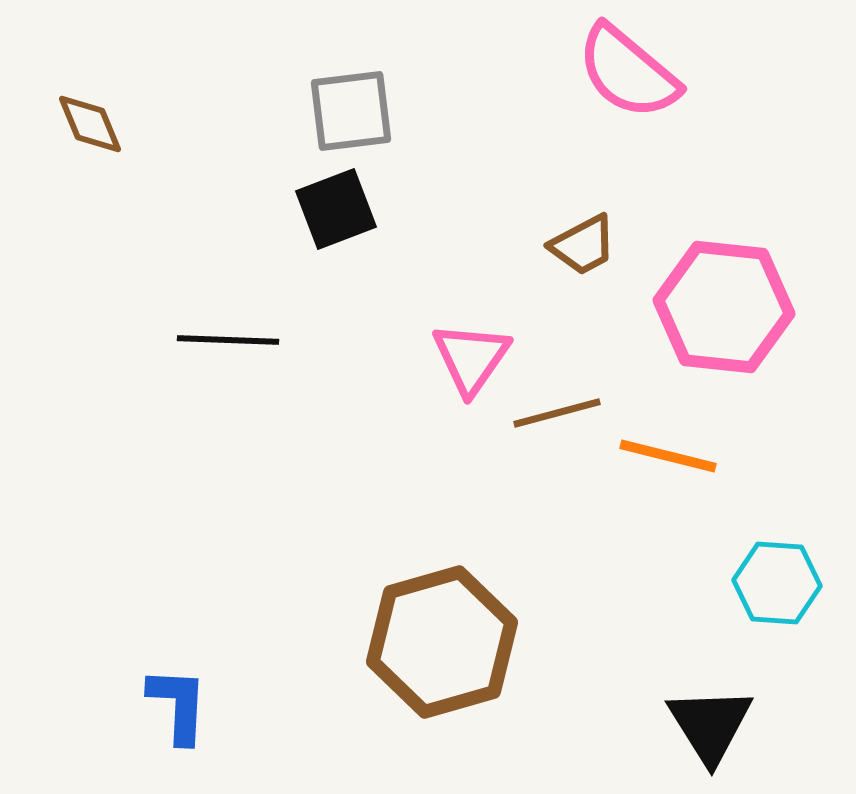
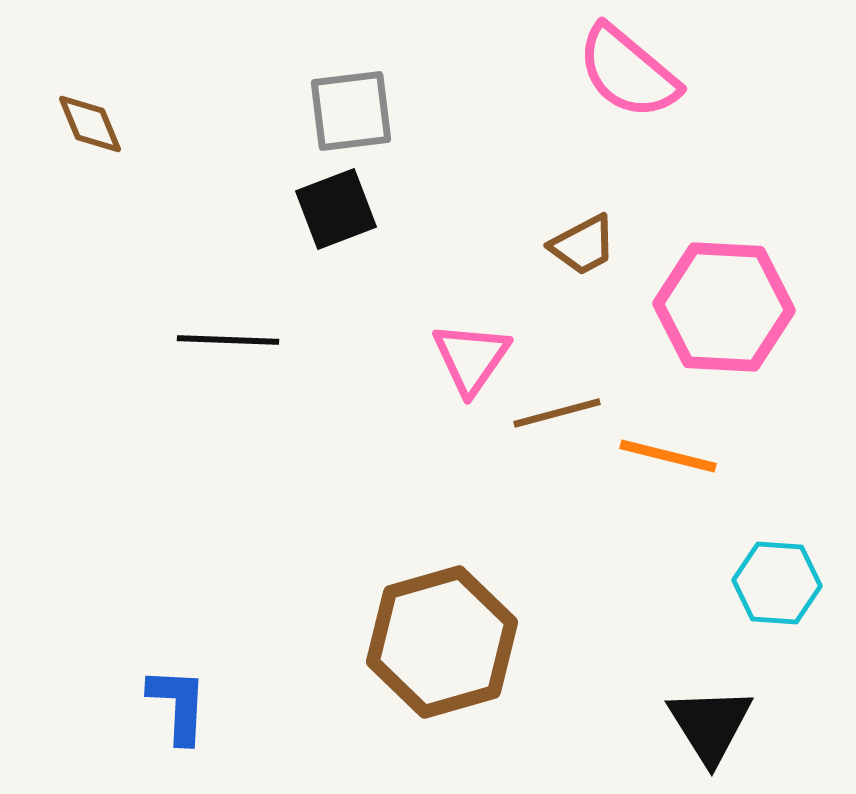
pink hexagon: rotated 3 degrees counterclockwise
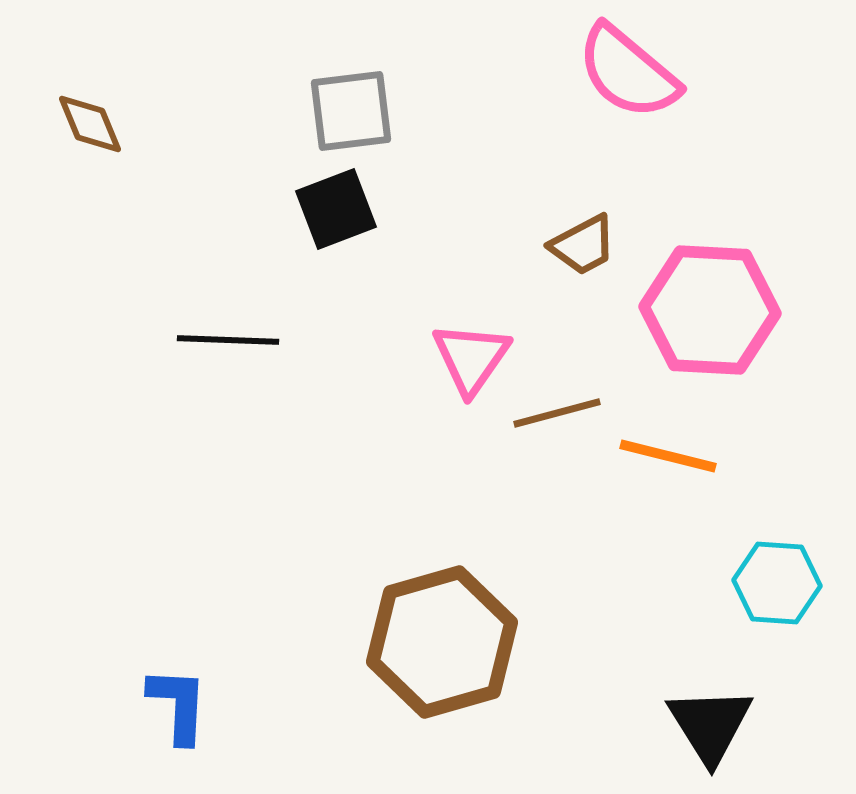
pink hexagon: moved 14 px left, 3 px down
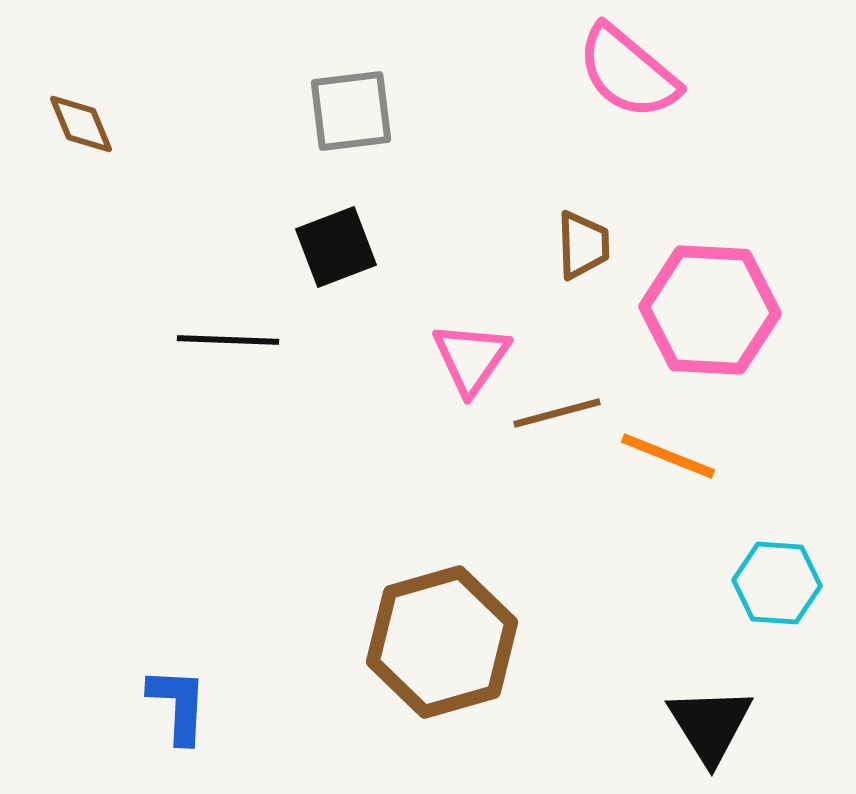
brown diamond: moved 9 px left
black square: moved 38 px down
brown trapezoid: rotated 64 degrees counterclockwise
orange line: rotated 8 degrees clockwise
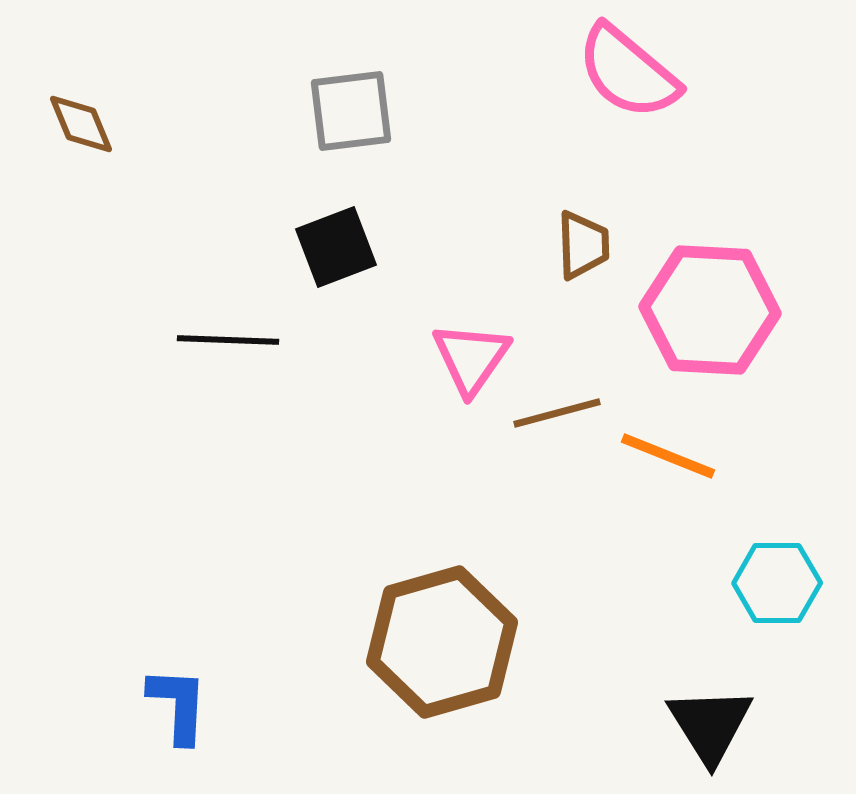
cyan hexagon: rotated 4 degrees counterclockwise
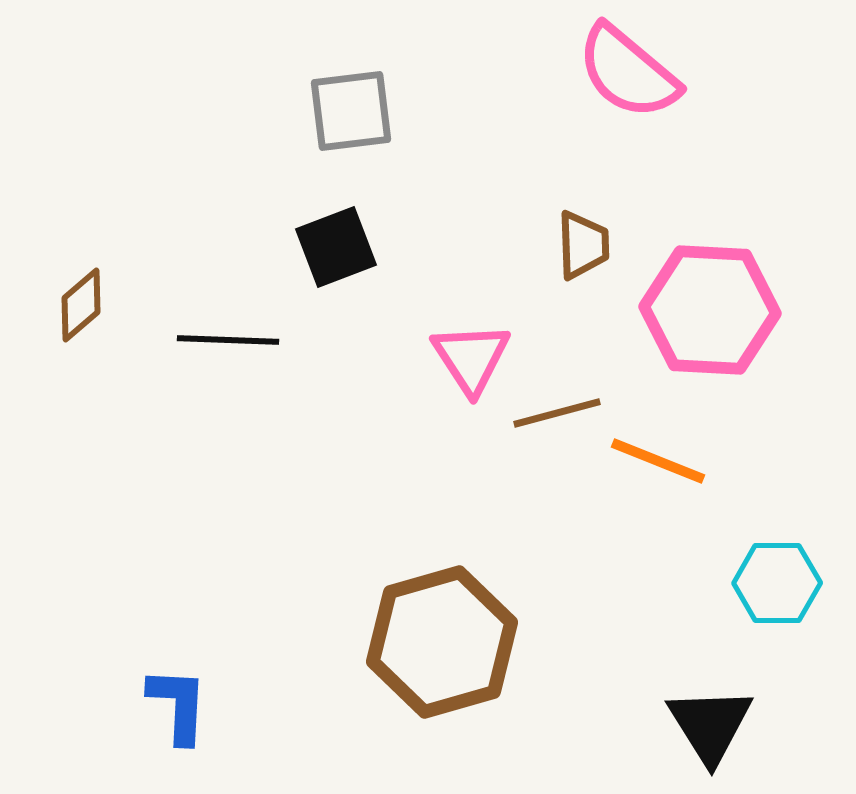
brown diamond: moved 181 px down; rotated 72 degrees clockwise
pink triangle: rotated 8 degrees counterclockwise
orange line: moved 10 px left, 5 px down
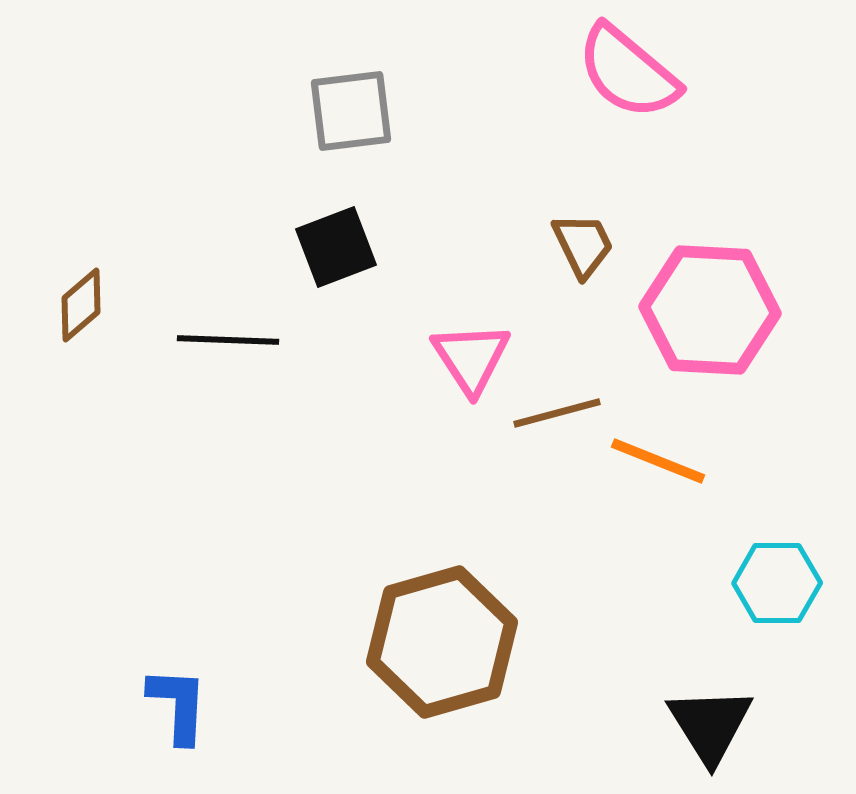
brown trapezoid: rotated 24 degrees counterclockwise
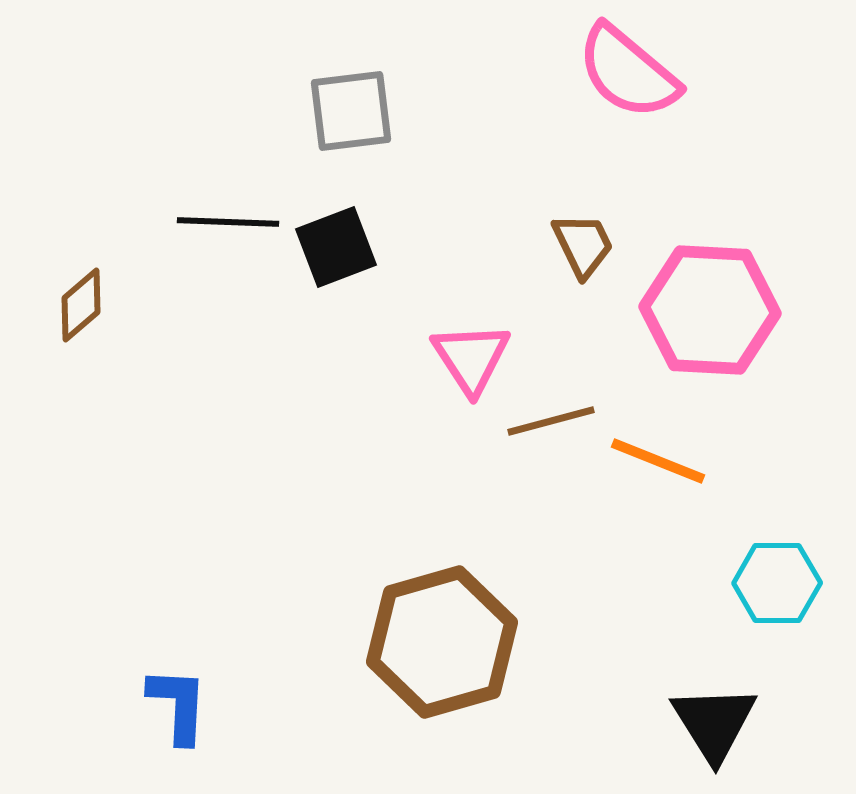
black line: moved 118 px up
brown line: moved 6 px left, 8 px down
black triangle: moved 4 px right, 2 px up
